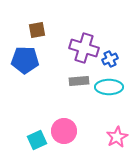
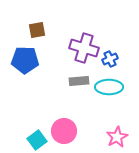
cyan square: rotated 12 degrees counterclockwise
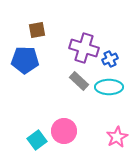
gray rectangle: rotated 48 degrees clockwise
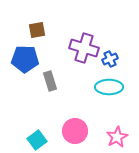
blue pentagon: moved 1 px up
gray rectangle: moved 29 px left; rotated 30 degrees clockwise
pink circle: moved 11 px right
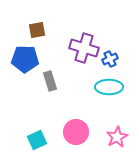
pink circle: moved 1 px right, 1 px down
cyan square: rotated 12 degrees clockwise
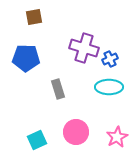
brown square: moved 3 px left, 13 px up
blue pentagon: moved 1 px right, 1 px up
gray rectangle: moved 8 px right, 8 px down
